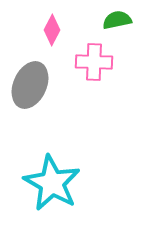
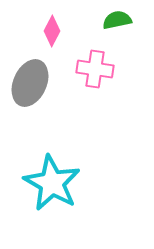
pink diamond: moved 1 px down
pink cross: moved 1 px right, 7 px down; rotated 6 degrees clockwise
gray ellipse: moved 2 px up
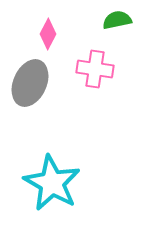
pink diamond: moved 4 px left, 3 px down
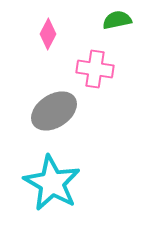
gray ellipse: moved 24 px right, 28 px down; rotated 33 degrees clockwise
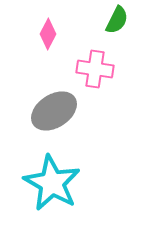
green semicircle: rotated 128 degrees clockwise
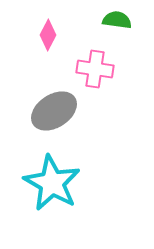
green semicircle: rotated 108 degrees counterclockwise
pink diamond: moved 1 px down
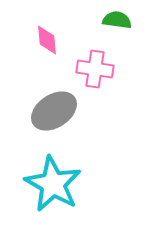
pink diamond: moved 1 px left, 5 px down; rotated 32 degrees counterclockwise
cyan star: moved 1 px right, 1 px down
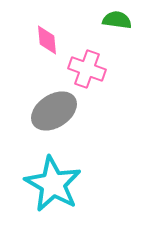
pink cross: moved 8 px left; rotated 12 degrees clockwise
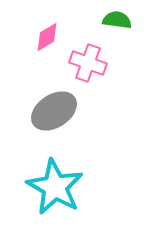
pink diamond: moved 3 px up; rotated 64 degrees clockwise
pink cross: moved 1 px right, 6 px up
cyan star: moved 2 px right, 3 px down
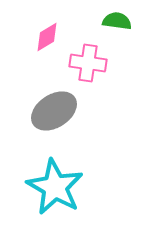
green semicircle: moved 1 px down
pink cross: rotated 12 degrees counterclockwise
